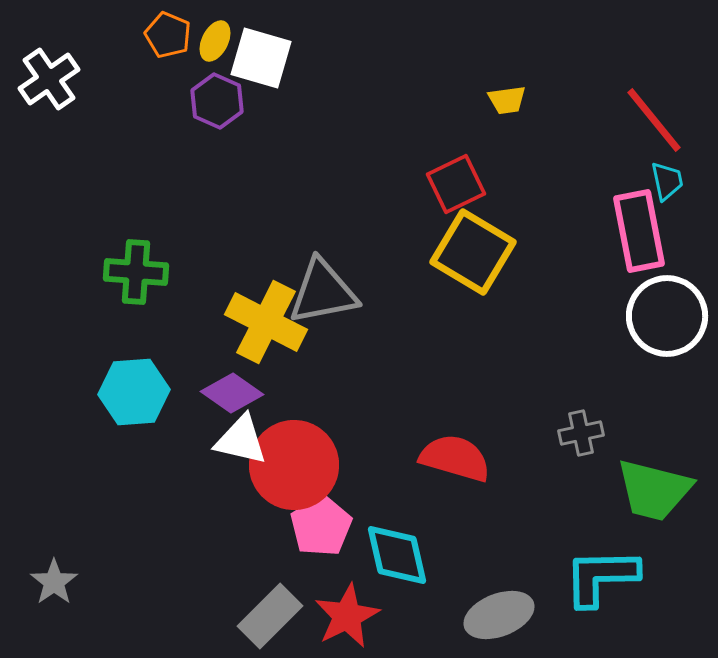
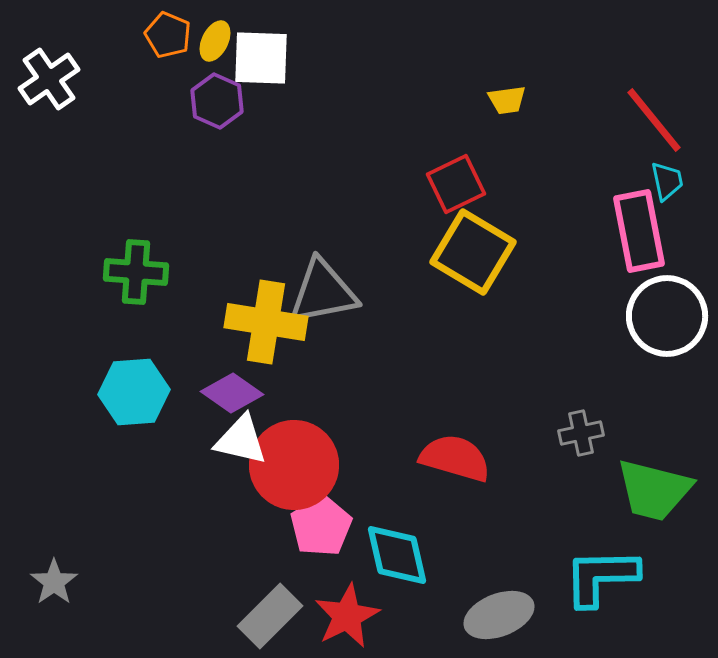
white square: rotated 14 degrees counterclockwise
yellow cross: rotated 18 degrees counterclockwise
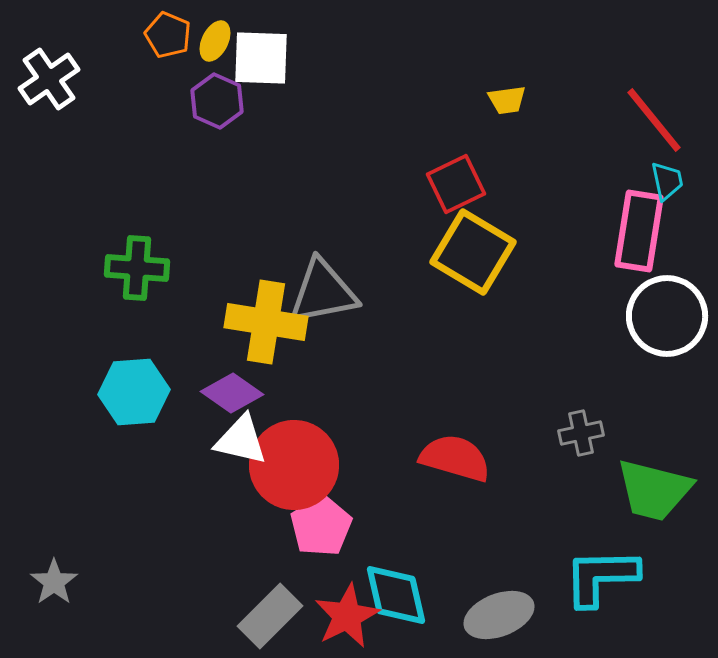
pink rectangle: rotated 20 degrees clockwise
green cross: moved 1 px right, 4 px up
cyan diamond: moved 1 px left, 40 px down
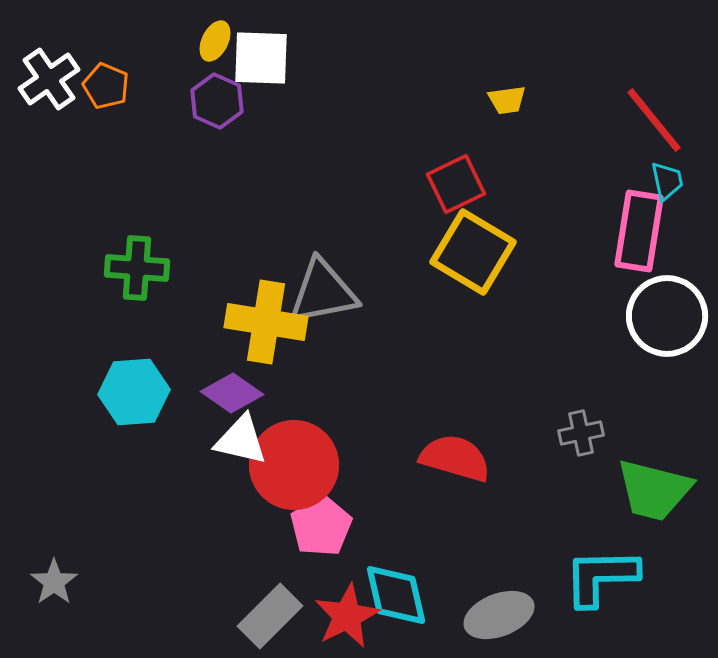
orange pentagon: moved 62 px left, 51 px down
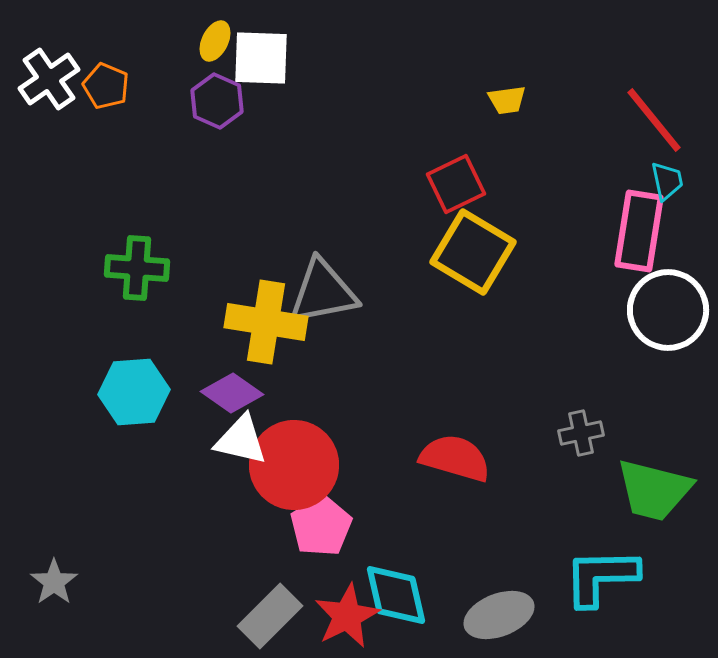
white circle: moved 1 px right, 6 px up
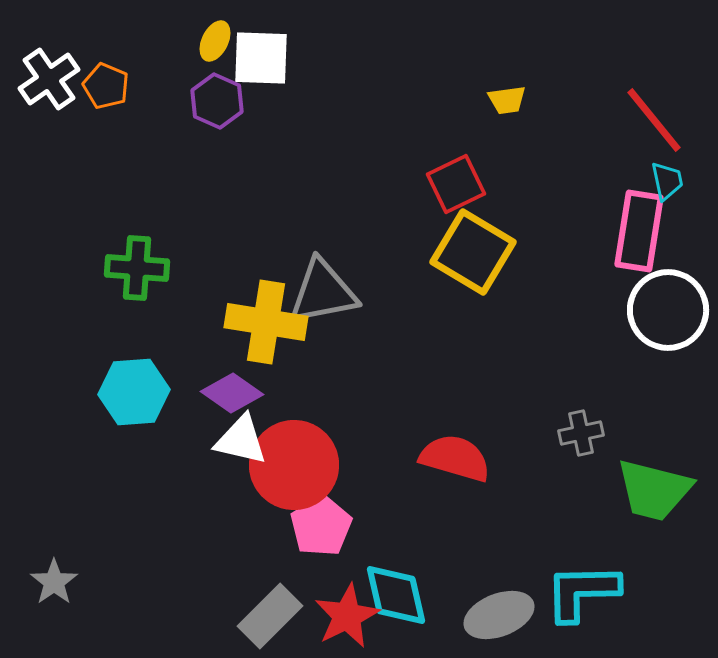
cyan L-shape: moved 19 px left, 15 px down
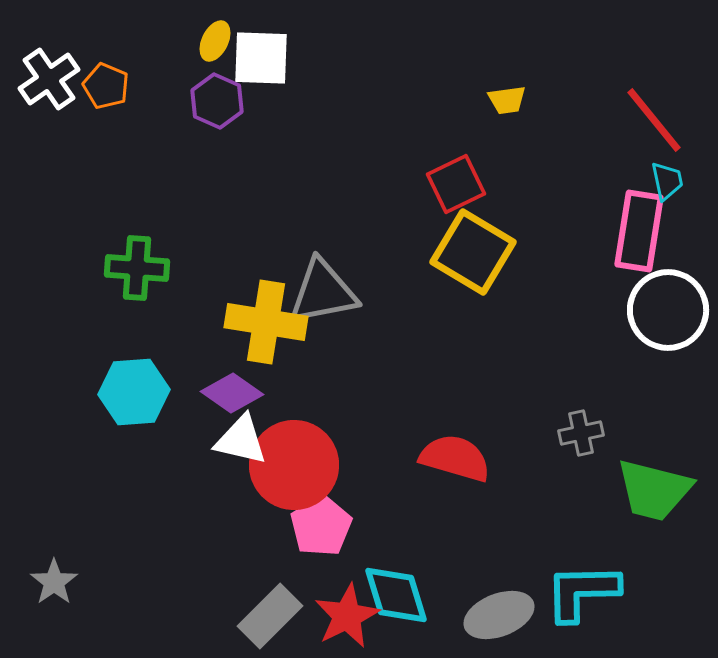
cyan diamond: rotated 4 degrees counterclockwise
